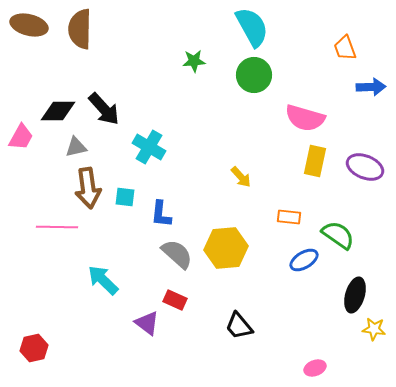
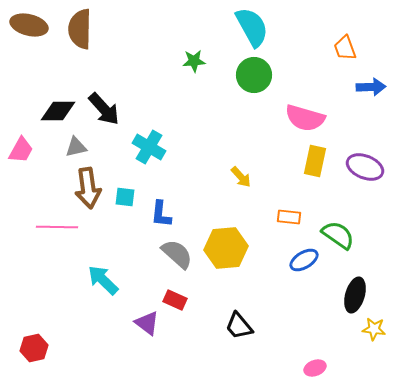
pink trapezoid: moved 13 px down
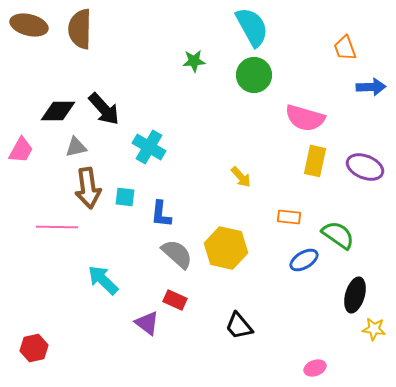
yellow hexagon: rotated 18 degrees clockwise
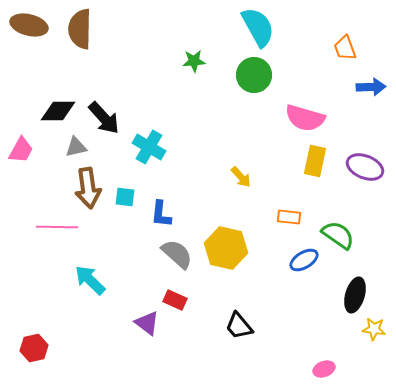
cyan semicircle: moved 6 px right
black arrow: moved 9 px down
cyan arrow: moved 13 px left
pink ellipse: moved 9 px right, 1 px down
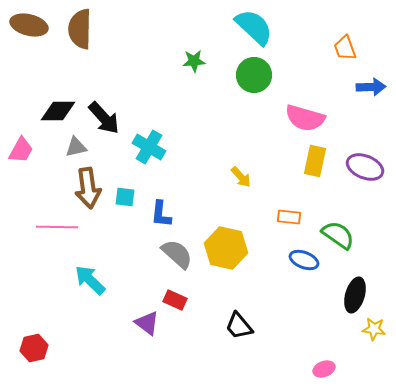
cyan semicircle: moved 4 px left; rotated 18 degrees counterclockwise
blue ellipse: rotated 52 degrees clockwise
